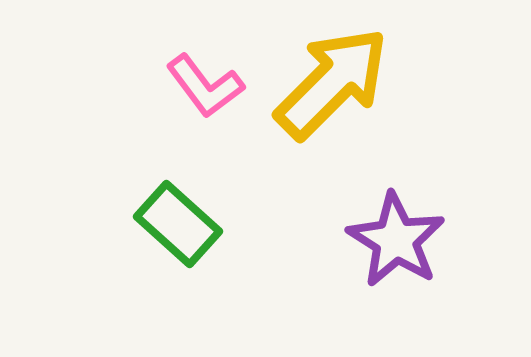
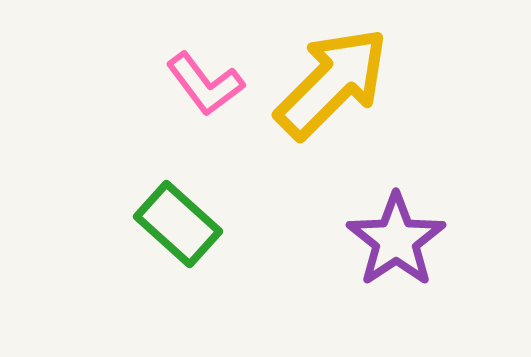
pink L-shape: moved 2 px up
purple star: rotated 6 degrees clockwise
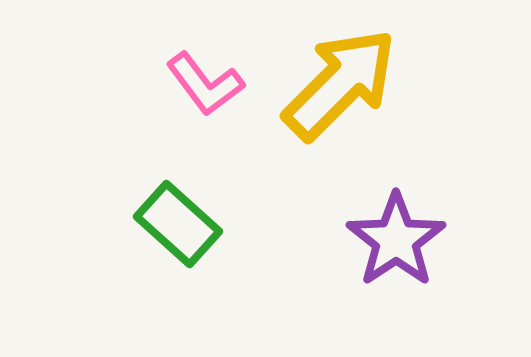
yellow arrow: moved 8 px right, 1 px down
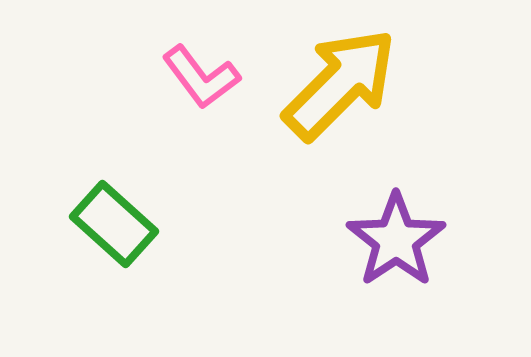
pink L-shape: moved 4 px left, 7 px up
green rectangle: moved 64 px left
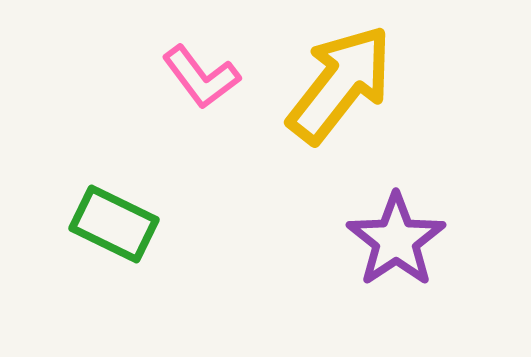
yellow arrow: rotated 7 degrees counterclockwise
green rectangle: rotated 16 degrees counterclockwise
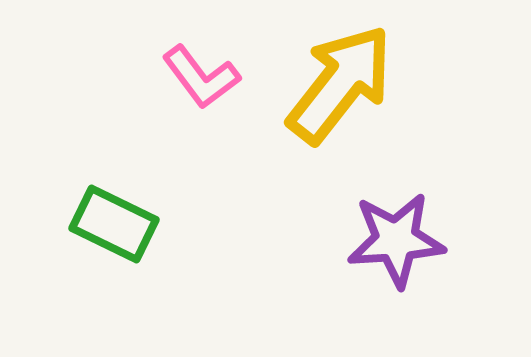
purple star: rotated 30 degrees clockwise
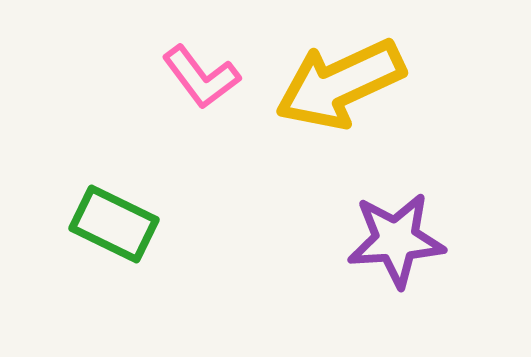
yellow arrow: rotated 153 degrees counterclockwise
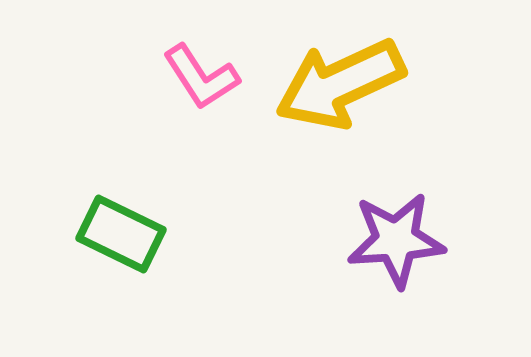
pink L-shape: rotated 4 degrees clockwise
green rectangle: moved 7 px right, 10 px down
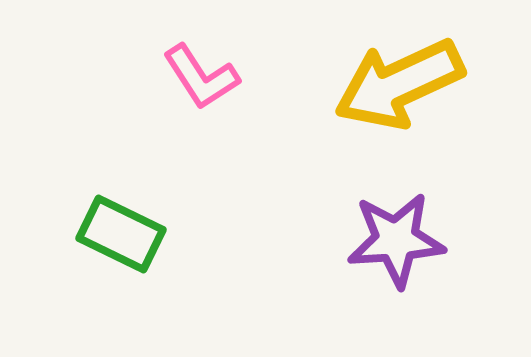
yellow arrow: moved 59 px right
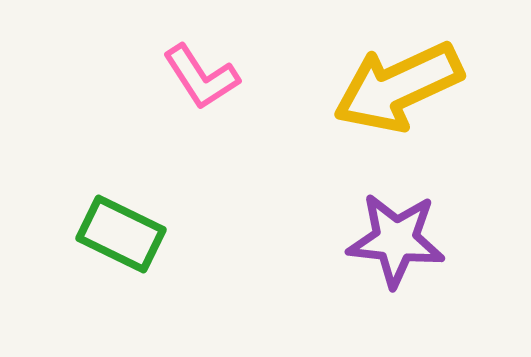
yellow arrow: moved 1 px left, 3 px down
purple star: rotated 10 degrees clockwise
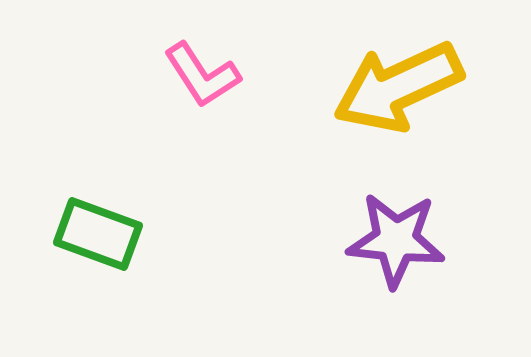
pink L-shape: moved 1 px right, 2 px up
green rectangle: moved 23 px left; rotated 6 degrees counterclockwise
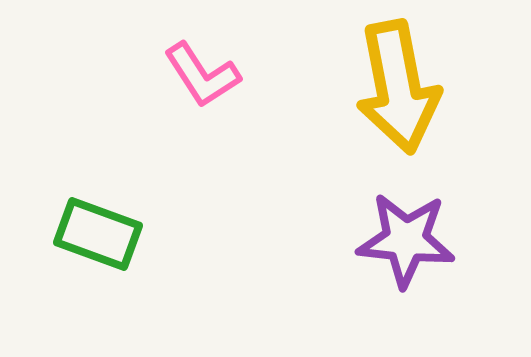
yellow arrow: rotated 76 degrees counterclockwise
purple star: moved 10 px right
